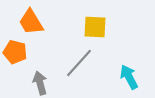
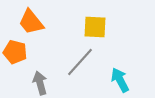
orange trapezoid: rotated 8 degrees counterclockwise
gray line: moved 1 px right, 1 px up
cyan arrow: moved 9 px left, 3 px down
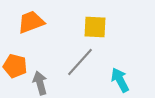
orange trapezoid: rotated 108 degrees clockwise
orange pentagon: moved 14 px down
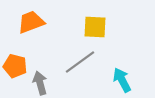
gray line: rotated 12 degrees clockwise
cyan arrow: moved 2 px right
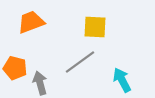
orange pentagon: moved 2 px down
